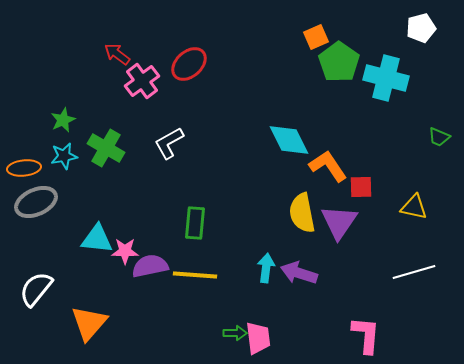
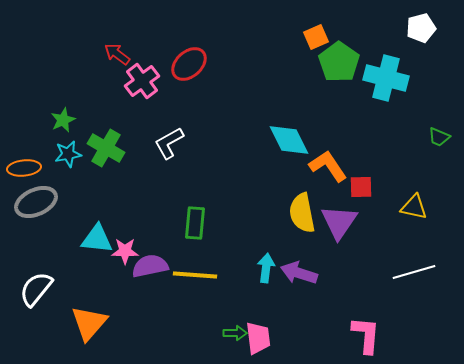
cyan star: moved 4 px right, 2 px up
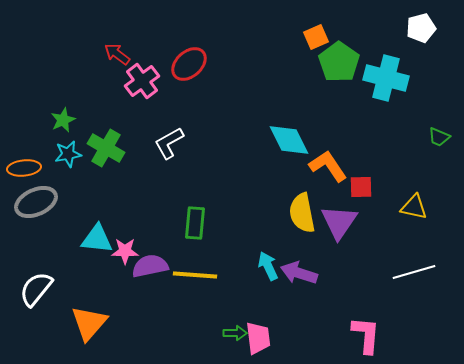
cyan arrow: moved 2 px right, 2 px up; rotated 32 degrees counterclockwise
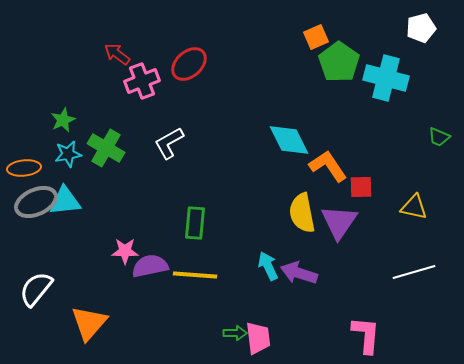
pink cross: rotated 16 degrees clockwise
cyan triangle: moved 32 px left, 38 px up; rotated 12 degrees counterclockwise
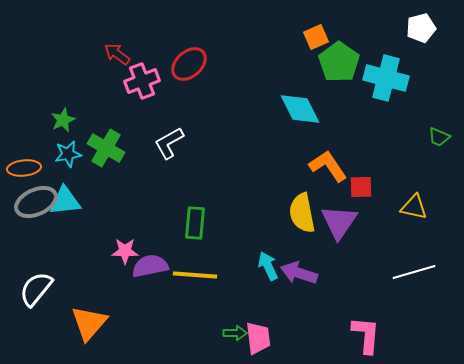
cyan diamond: moved 11 px right, 31 px up
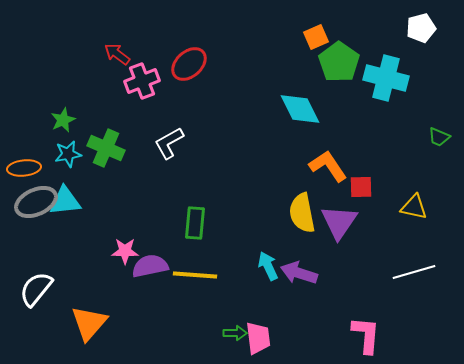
green cross: rotated 6 degrees counterclockwise
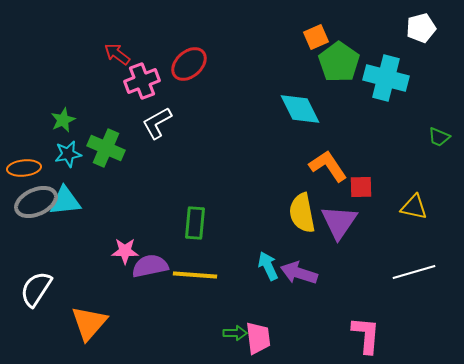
white L-shape: moved 12 px left, 20 px up
white semicircle: rotated 6 degrees counterclockwise
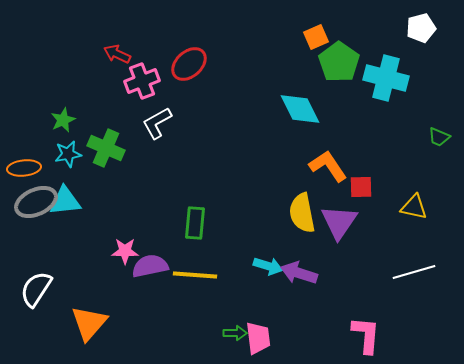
red arrow: rotated 12 degrees counterclockwise
cyan arrow: rotated 132 degrees clockwise
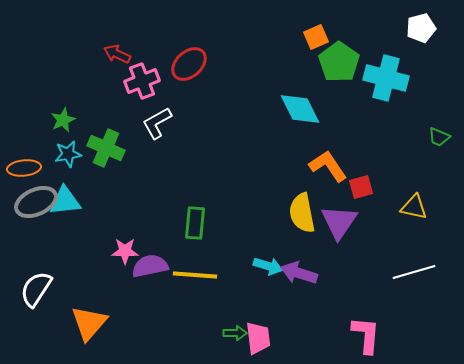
red square: rotated 15 degrees counterclockwise
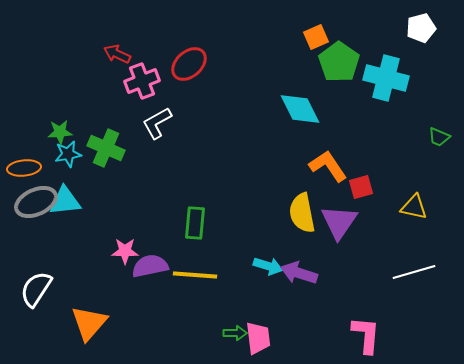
green star: moved 3 px left, 12 px down; rotated 20 degrees clockwise
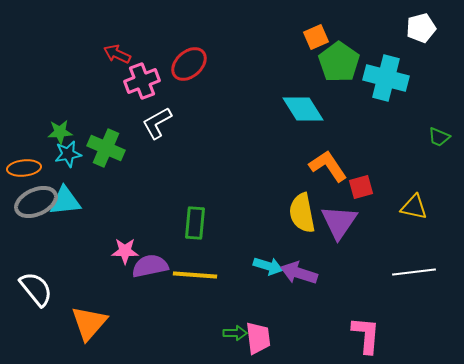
cyan diamond: moved 3 px right; rotated 6 degrees counterclockwise
white line: rotated 9 degrees clockwise
white semicircle: rotated 108 degrees clockwise
